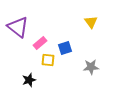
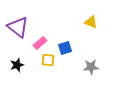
yellow triangle: rotated 32 degrees counterclockwise
black star: moved 12 px left, 15 px up
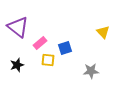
yellow triangle: moved 12 px right, 10 px down; rotated 24 degrees clockwise
gray star: moved 4 px down
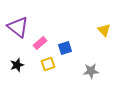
yellow triangle: moved 1 px right, 2 px up
yellow square: moved 4 px down; rotated 24 degrees counterclockwise
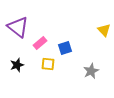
yellow square: rotated 24 degrees clockwise
gray star: rotated 21 degrees counterclockwise
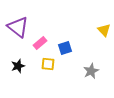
black star: moved 1 px right, 1 px down
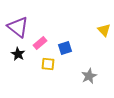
black star: moved 12 px up; rotated 24 degrees counterclockwise
gray star: moved 2 px left, 5 px down
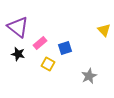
black star: rotated 16 degrees counterclockwise
yellow square: rotated 24 degrees clockwise
